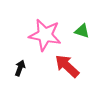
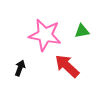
green triangle: rotated 28 degrees counterclockwise
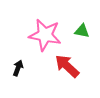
green triangle: rotated 21 degrees clockwise
black arrow: moved 2 px left
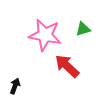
green triangle: moved 1 px right, 2 px up; rotated 28 degrees counterclockwise
black arrow: moved 3 px left, 18 px down
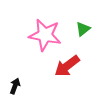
green triangle: rotated 21 degrees counterclockwise
red arrow: rotated 80 degrees counterclockwise
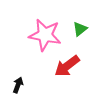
green triangle: moved 3 px left
black arrow: moved 3 px right, 1 px up
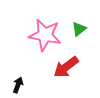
green triangle: moved 1 px left
red arrow: moved 1 px left, 1 px down
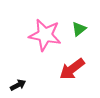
red arrow: moved 6 px right, 2 px down
black arrow: rotated 42 degrees clockwise
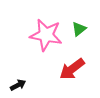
pink star: moved 1 px right
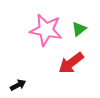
pink star: moved 5 px up
red arrow: moved 1 px left, 6 px up
